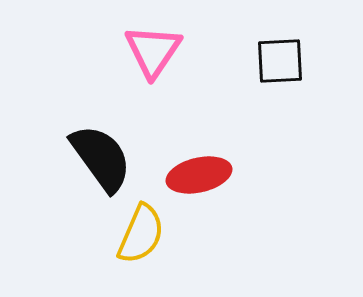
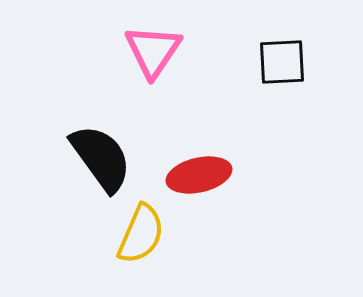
black square: moved 2 px right, 1 px down
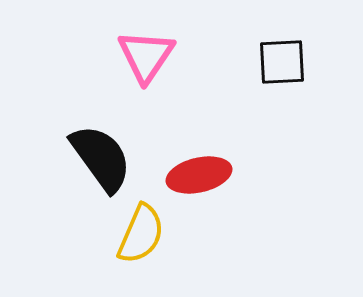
pink triangle: moved 7 px left, 5 px down
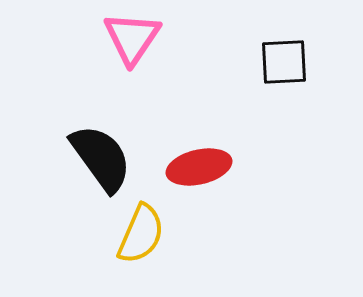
pink triangle: moved 14 px left, 18 px up
black square: moved 2 px right
red ellipse: moved 8 px up
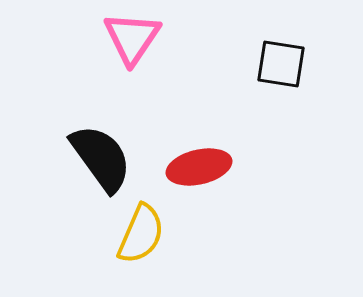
black square: moved 3 px left, 2 px down; rotated 12 degrees clockwise
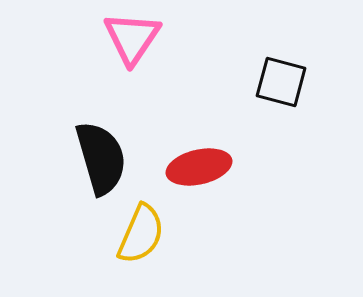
black square: moved 18 px down; rotated 6 degrees clockwise
black semicircle: rotated 20 degrees clockwise
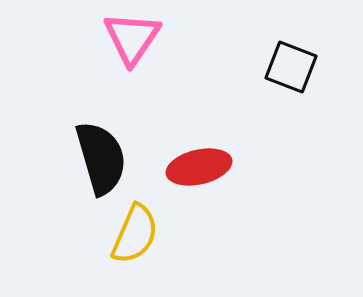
black square: moved 10 px right, 15 px up; rotated 6 degrees clockwise
yellow semicircle: moved 6 px left
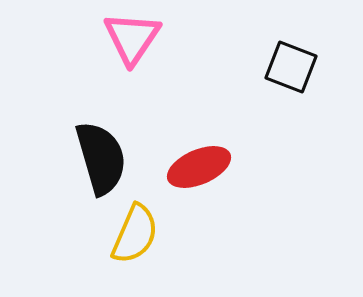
red ellipse: rotated 10 degrees counterclockwise
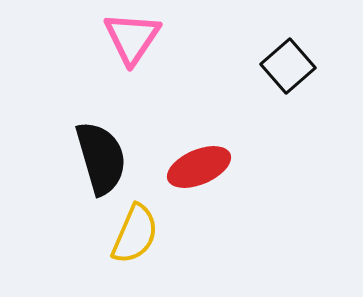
black square: moved 3 px left, 1 px up; rotated 28 degrees clockwise
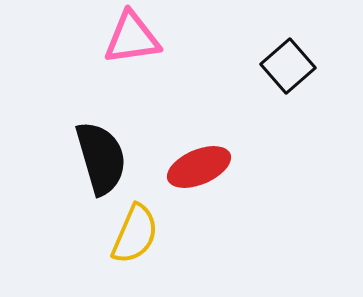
pink triangle: rotated 48 degrees clockwise
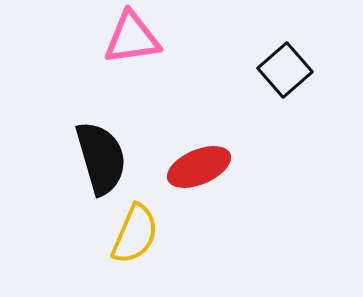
black square: moved 3 px left, 4 px down
